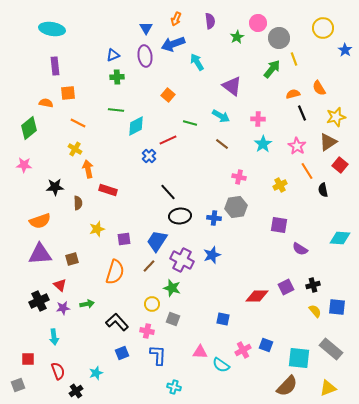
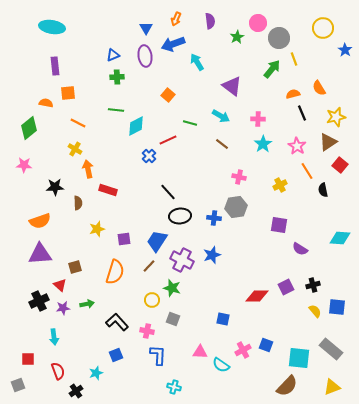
cyan ellipse at (52, 29): moved 2 px up
brown square at (72, 259): moved 3 px right, 8 px down
yellow circle at (152, 304): moved 4 px up
blue square at (122, 353): moved 6 px left, 2 px down
yellow triangle at (328, 388): moved 4 px right, 1 px up
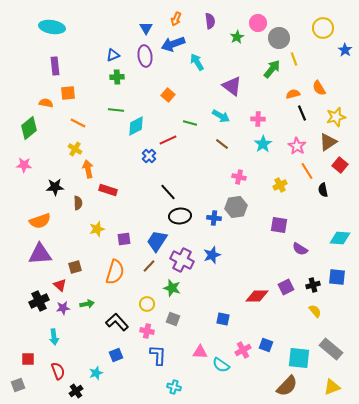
yellow circle at (152, 300): moved 5 px left, 4 px down
blue square at (337, 307): moved 30 px up
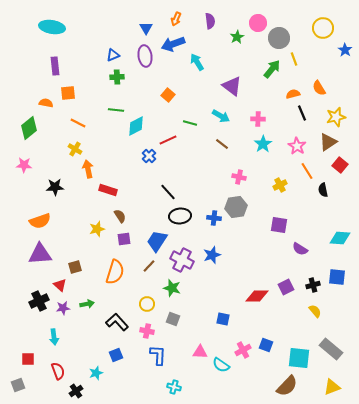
brown semicircle at (78, 203): moved 42 px right, 13 px down; rotated 32 degrees counterclockwise
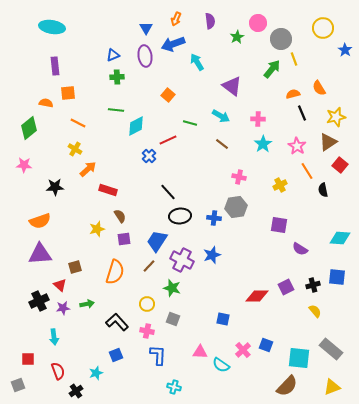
gray circle at (279, 38): moved 2 px right, 1 px down
orange arrow at (88, 169): rotated 60 degrees clockwise
pink cross at (243, 350): rotated 14 degrees counterclockwise
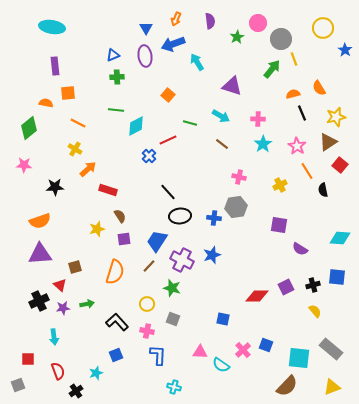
purple triangle at (232, 86): rotated 20 degrees counterclockwise
